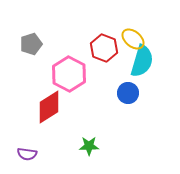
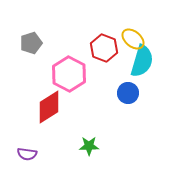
gray pentagon: moved 1 px up
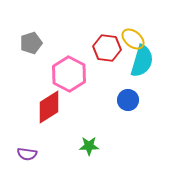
red hexagon: moved 3 px right; rotated 12 degrees counterclockwise
blue circle: moved 7 px down
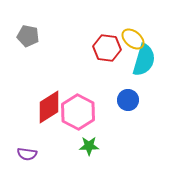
gray pentagon: moved 3 px left, 7 px up; rotated 30 degrees clockwise
cyan semicircle: moved 2 px right, 1 px up
pink hexagon: moved 9 px right, 38 px down
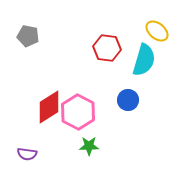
yellow ellipse: moved 24 px right, 8 px up
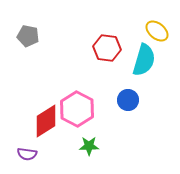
red diamond: moved 3 px left, 14 px down
pink hexagon: moved 1 px left, 3 px up
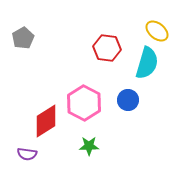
gray pentagon: moved 5 px left, 2 px down; rotated 30 degrees clockwise
cyan semicircle: moved 3 px right, 3 px down
pink hexagon: moved 7 px right, 6 px up
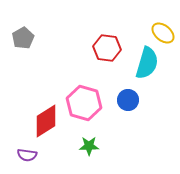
yellow ellipse: moved 6 px right, 2 px down
pink hexagon: rotated 12 degrees counterclockwise
purple semicircle: moved 1 px down
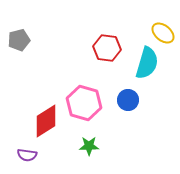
gray pentagon: moved 4 px left, 2 px down; rotated 15 degrees clockwise
